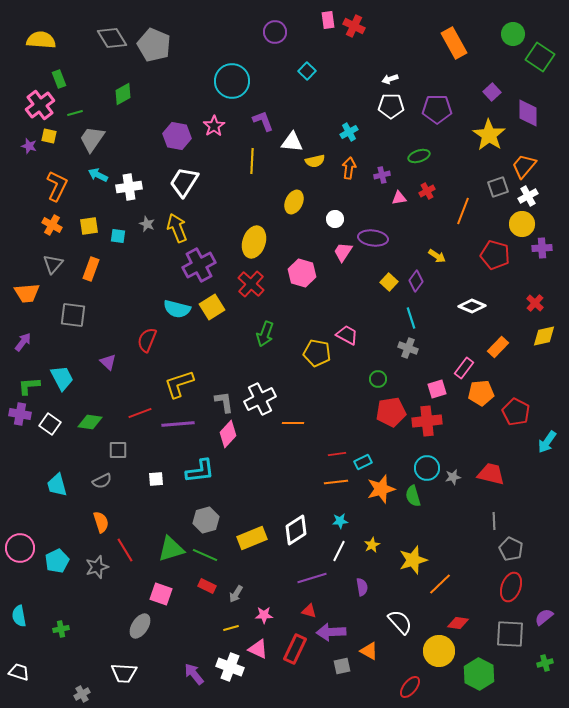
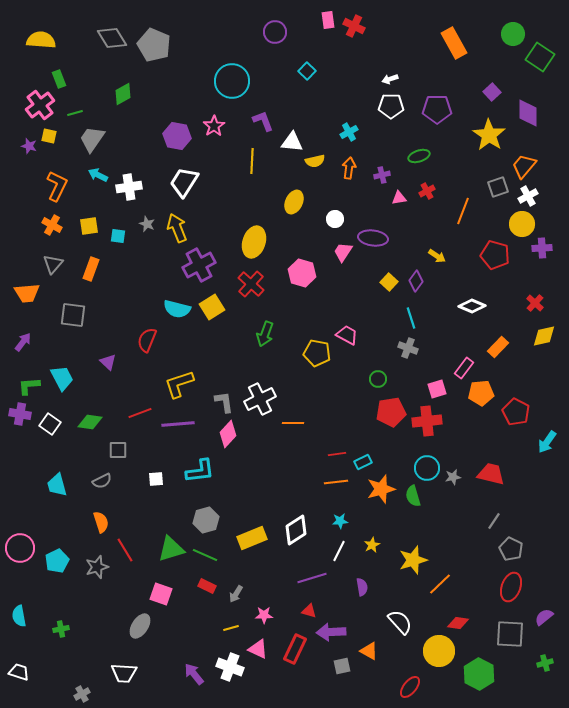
gray line at (494, 521): rotated 36 degrees clockwise
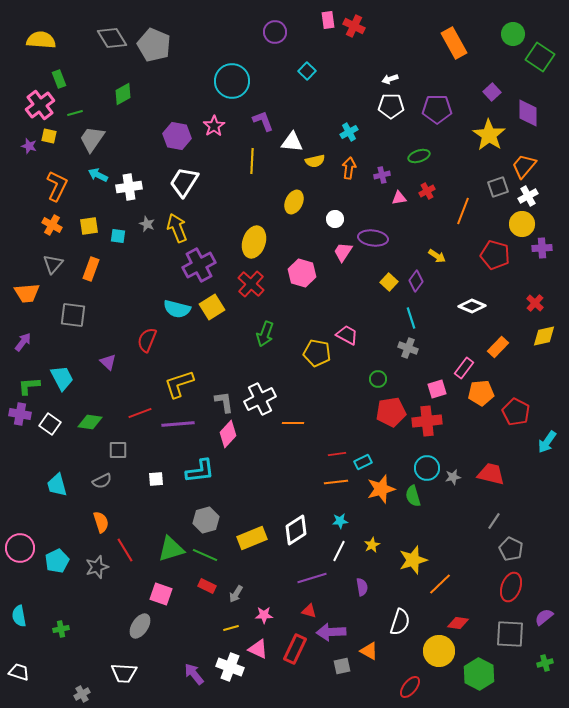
white semicircle at (400, 622): rotated 60 degrees clockwise
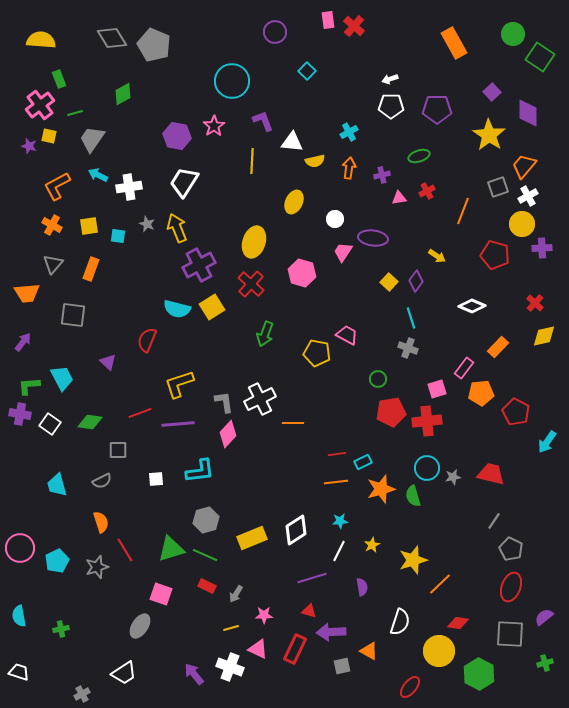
red cross at (354, 26): rotated 15 degrees clockwise
orange L-shape at (57, 186): rotated 144 degrees counterclockwise
white trapezoid at (124, 673): rotated 36 degrees counterclockwise
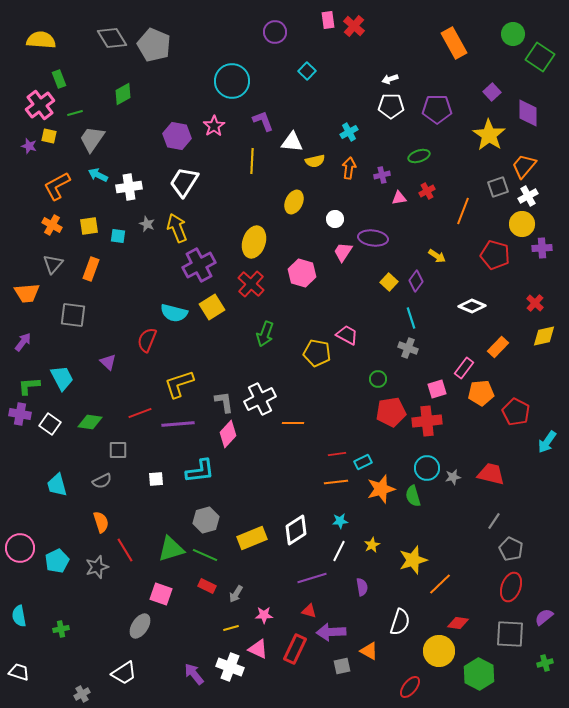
cyan semicircle at (177, 309): moved 3 px left, 4 px down
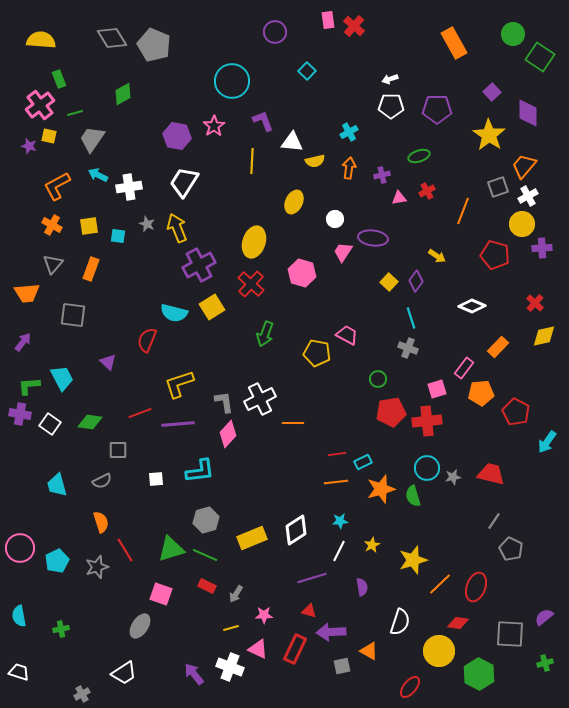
red ellipse at (511, 587): moved 35 px left
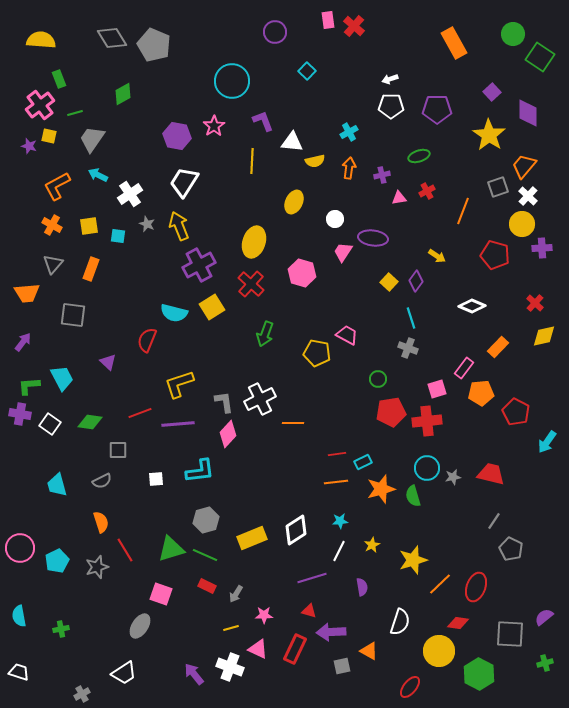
white cross at (129, 187): moved 1 px right, 7 px down; rotated 25 degrees counterclockwise
white cross at (528, 196): rotated 18 degrees counterclockwise
yellow arrow at (177, 228): moved 2 px right, 2 px up
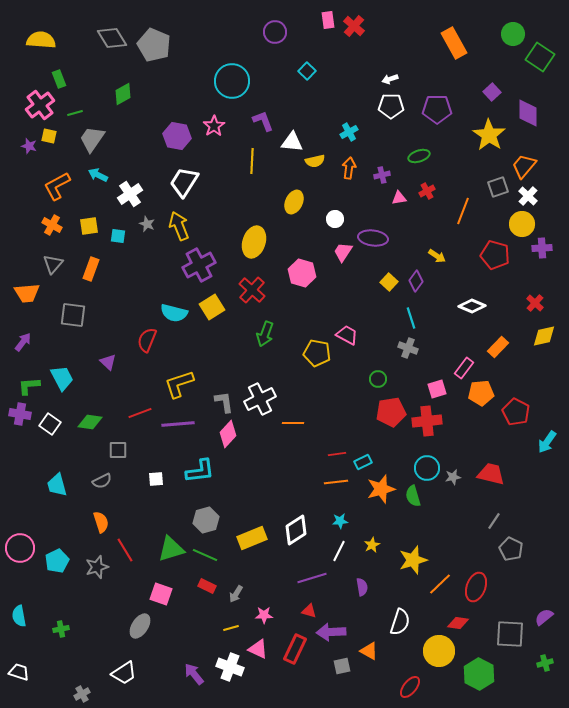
red cross at (251, 284): moved 1 px right, 6 px down
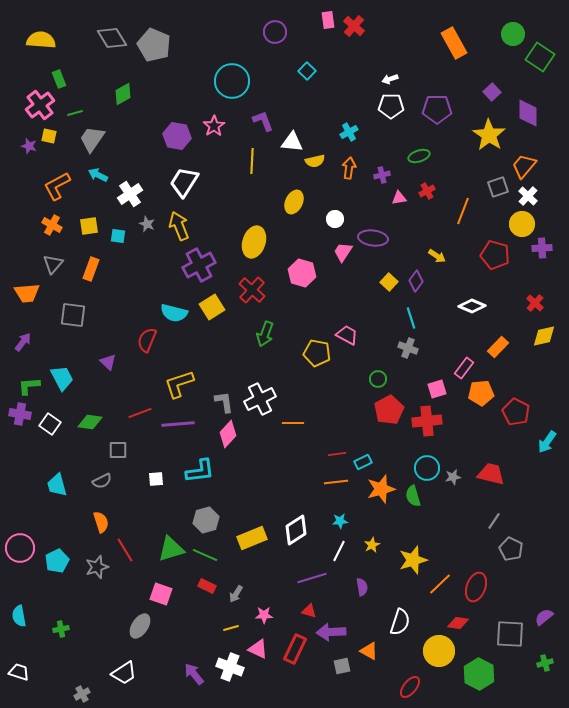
red pentagon at (391, 412): moved 2 px left, 2 px up; rotated 20 degrees counterclockwise
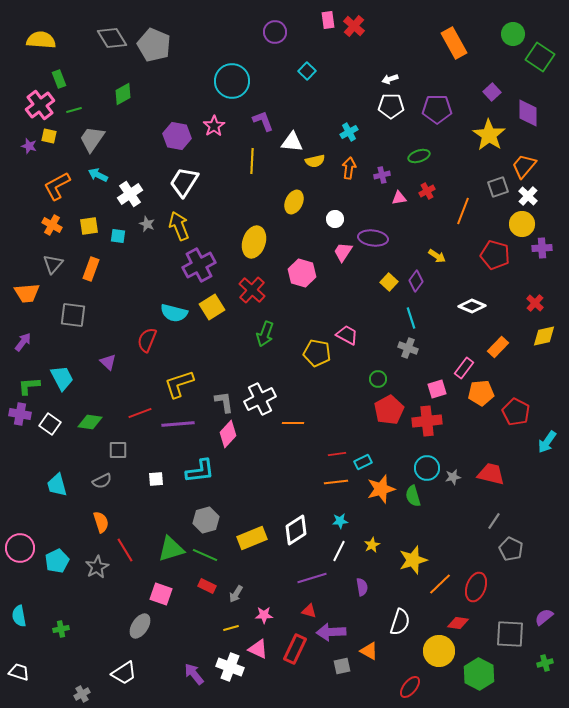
green line at (75, 113): moved 1 px left, 3 px up
gray star at (97, 567): rotated 10 degrees counterclockwise
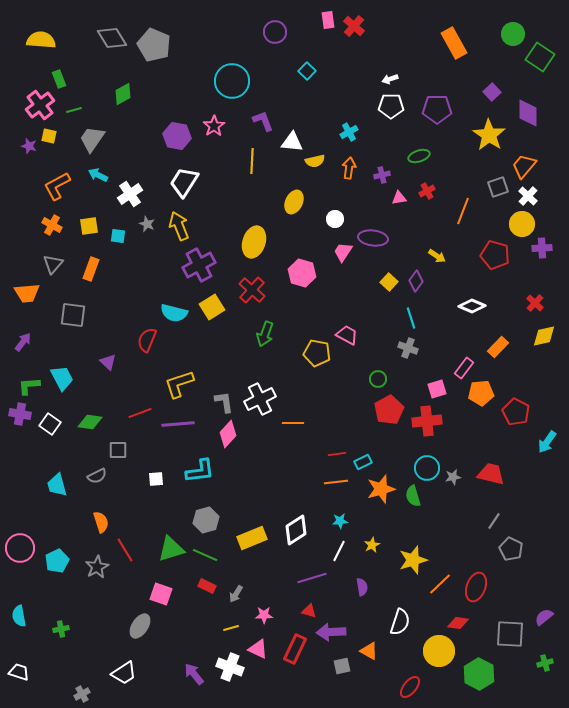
gray semicircle at (102, 481): moved 5 px left, 5 px up
